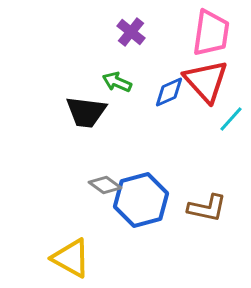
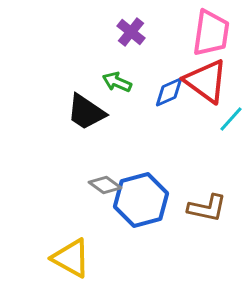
red triangle: rotated 12 degrees counterclockwise
black trapezoid: rotated 27 degrees clockwise
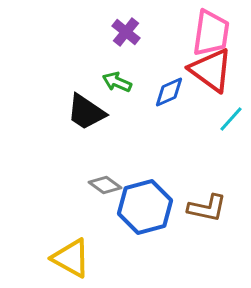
purple cross: moved 5 px left
red triangle: moved 5 px right, 11 px up
blue hexagon: moved 4 px right, 7 px down
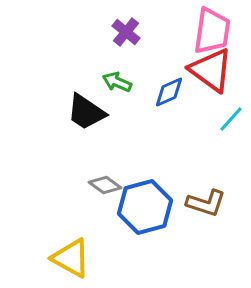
pink trapezoid: moved 1 px right, 2 px up
brown L-shape: moved 1 px left, 5 px up; rotated 6 degrees clockwise
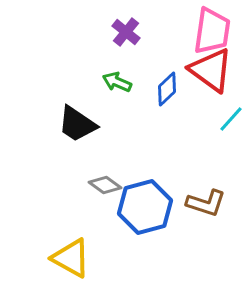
blue diamond: moved 2 px left, 3 px up; rotated 20 degrees counterclockwise
black trapezoid: moved 9 px left, 12 px down
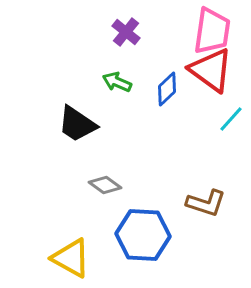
blue hexagon: moved 2 px left, 28 px down; rotated 18 degrees clockwise
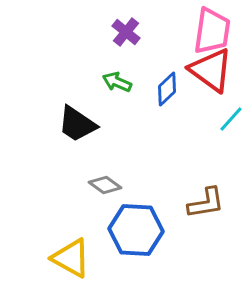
brown L-shape: rotated 27 degrees counterclockwise
blue hexagon: moved 7 px left, 5 px up
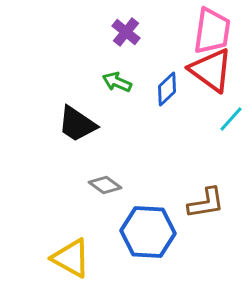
blue hexagon: moved 12 px right, 2 px down
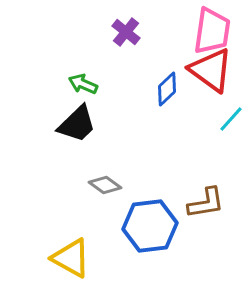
green arrow: moved 34 px left, 2 px down
black trapezoid: rotated 78 degrees counterclockwise
blue hexagon: moved 2 px right, 6 px up; rotated 10 degrees counterclockwise
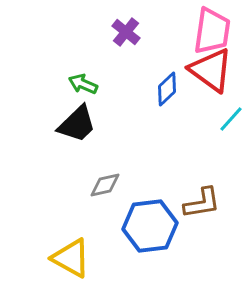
gray diamond: rotated 48 degrees counterclockwise
brown L-shape: moved 4 px left
